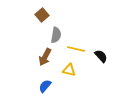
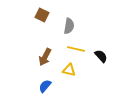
brown square: rotated 24 degrees counterclockwise
gray semicircle: moved 13 px right, 9 px up
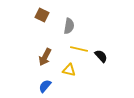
yellow line: moved 3 px right
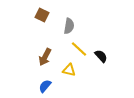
yellow line: rotated 30 degrees clockwise
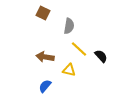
brown square: moved 1 px right, 2 px up
brown arrow: rotated 72 degrees clockwise
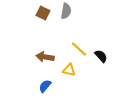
gray semicircle: moved 3 px left, 15 px up
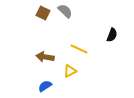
gray semicircle: moved 1 px left; rotated 56 degrees counterclockwise
yellow line: rotated 18 degrees counterclockwise
black semicircle: moved 11 px right, 21 px up; rotated 64 degrees clockwise
yellow triangle: moved 1 px right, 1 px down; rotated 40 degrees counterclockwise
blue semicircle: rotated 16 degrees clockwise
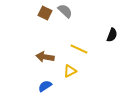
brown square: moved 2 px right
